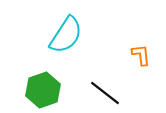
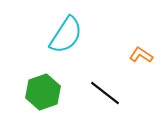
orange L-shape: rotated 50 degrees counterclockwise
green hexagon: moved 2 px down
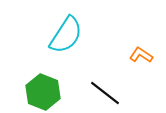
green hexagon: rotated 20 degrees counterclockwise
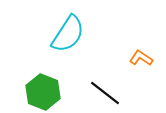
cyan semicircle: moved 2 px right, 1 px up
orange L-shape: moved 3 px down
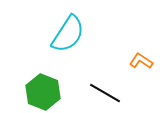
orange L-shape: moved 3 px down
black line: rotated 8 degrees counterclockwise
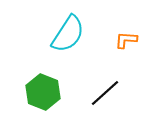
orange L-shape: moved 15 px left, 21 px up; rotated 30 degrees counterclockwise
black line: rotated 72 degrees counterclockwise
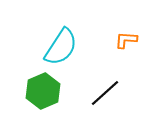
cyan semicircle: moved 7 px left, 13 px down
green hexagon: moved 1 px up; rotated 16 degrees clockwise
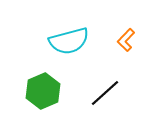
orange L-shape: rotated 50 degrees counterclockwise
cyan semicircle: moved 8 px right, 6 px up; rotated 42 degrees clockwise
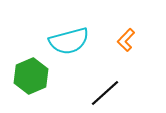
green hexagon: moved 12 px left, 15 px up
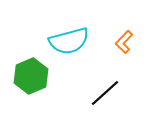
orange L-shape: moved 2 px left, 2 px down
